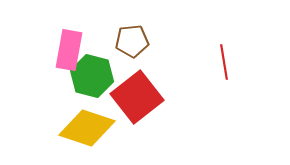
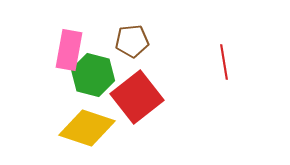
green hexagon: moved 1 px right, 1 px up
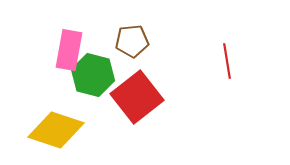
red line: moved 3 px right, 1 px up
yellow diamond: moved 31 px left, 2 px down
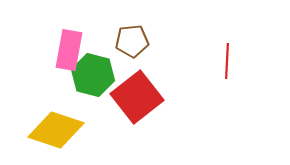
red line: rotated 12 degrees clockwise
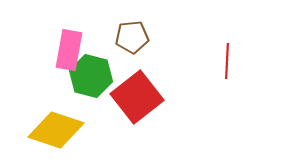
brown pentagon: moved 4 px up
green hexagon: moved 2 px left, 1 px down
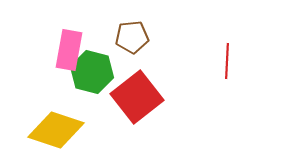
green hexagon: moved 1 px right, 4 px up
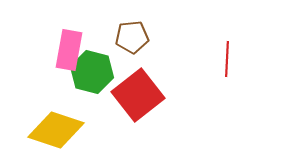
red line: moved 2 px up
red square: moved 1 px right, 2 px up
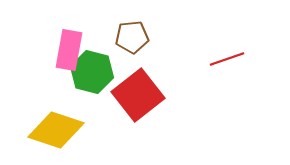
red line: rotated 68 degrees clockwise
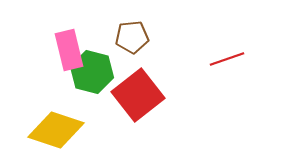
pink rectangle: rotated 24 degrees counterclockwise
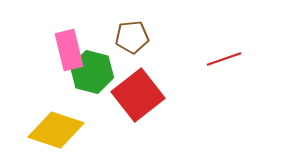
red line: moved 3 px left
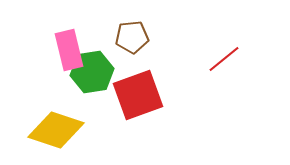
red line: rotated 20 degrees counterclockwise
green hexagon: rotated 24 degrees counterclockwise
red square: rotated 18 degrees clockwise
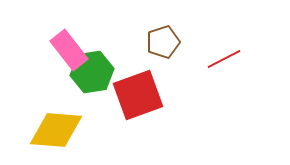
brown pentagon: moved 31 px right, 5 px down; rotated 12 degrees counterclockwise
pink rectangle: rotated 24 degrees counterclockwise
red line: rotated 12 degrees clockwise
yellow diamond: rotated 14 degrees counterclockwise
